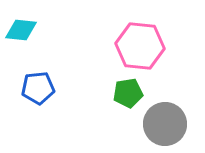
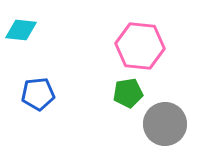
blue pentagon: moved 6 px down
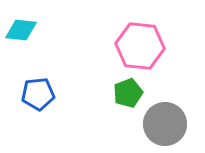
green pentagon: rotated 12 degrees counterclockwise
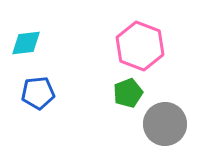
cyan diamond: moved 5 px right, 13 px down; rotated 12 degrees counterclockwise
pink hexagon: rotated 15 degrees clockwise
blue pentagon: moved 1 px up
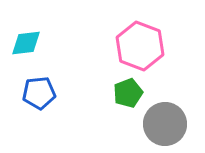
blue pentagon: moved 1 px right
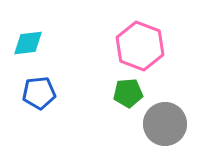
cyan diamond: moved 2 px right
green pentagon: rotated 16 degrees clockwise
